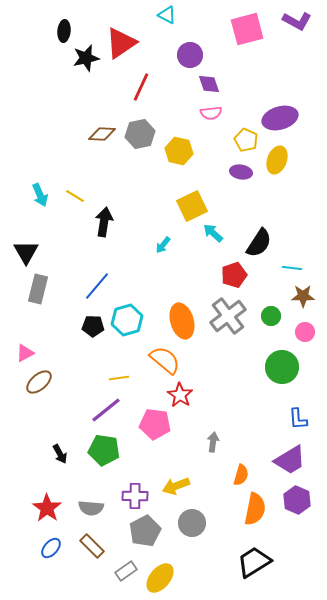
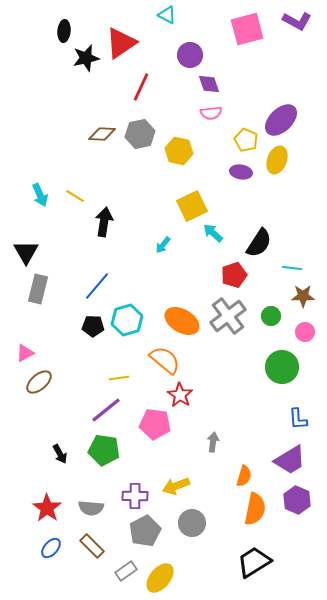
purple ellipse at (280, 118): moved 1 px right, 2 px down; rotated 28 degrees counterclockwise
orange ellipse at (182, 321): rotated 44 degrees counterclockwise
orange semicircle at (241, 475): moved 3 px right, 1 px down
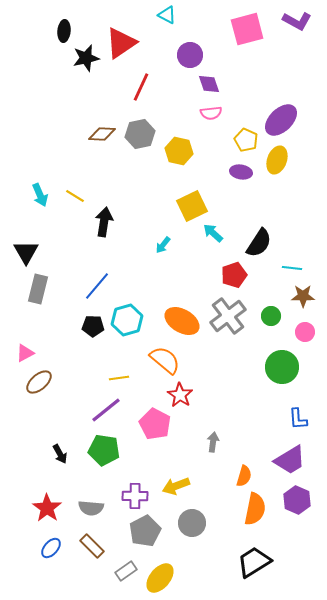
pink pentagon at (155, 424): rotated 20 degrees clockwise
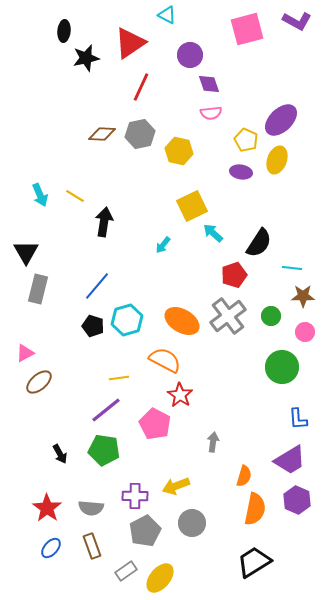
red triangle at (121, 43): moved 9 px right
black pentagon at (93, 326): rotated 15 degrees clockwise
orange semicircle at (165, 360): rotated 12 degrees counterclockwise
brown rectangle at (92, 546): rotated 25 degrees clockwise
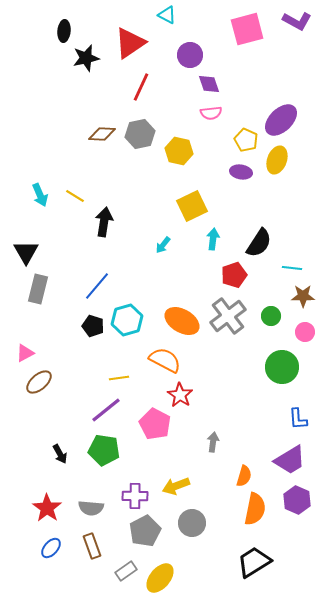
cyan arrow at (213, 233): moved 6 px down; rotated 55 degrees clockwise
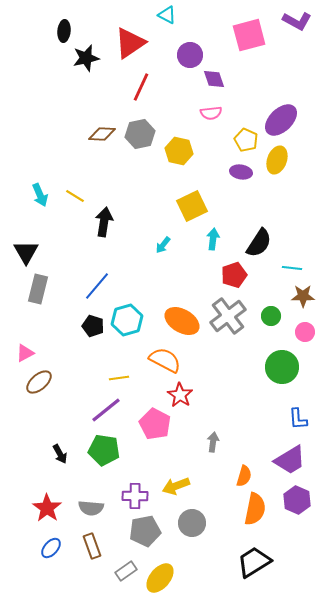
pink square at (247, 29): moved 2 px right, 6 px down
purple diamond at (209, 84): moved 5 px right, 5 px up
gray pentagon at (145, 531): rotated 16 degrees clockwise
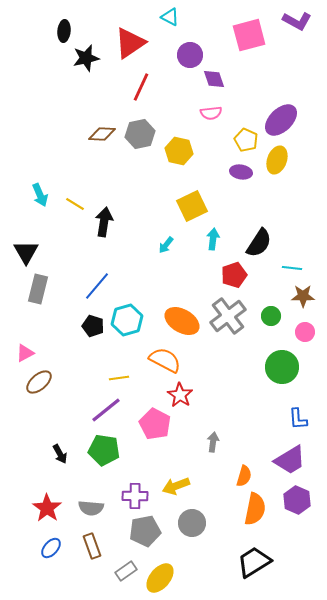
cyan triangle at (167, 15): moved 3 px right, 2 px down
yellow line at (75, 196): moved 8 px down
cyan arrow at (163, 245): moved 3 px right
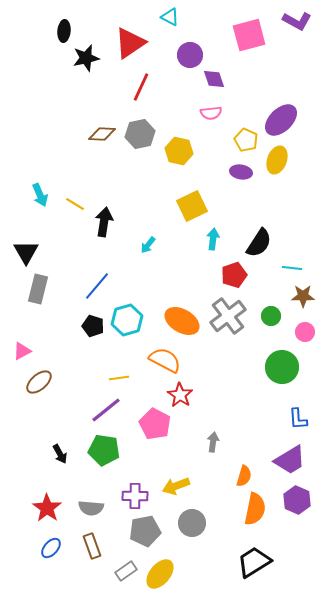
cyan arrow at (166, 245): moved 18 px left
pink triangle at (25, 353): moved 3 px left, 2 px up
yellow ellipse at (160, 578): moved 4 px up
